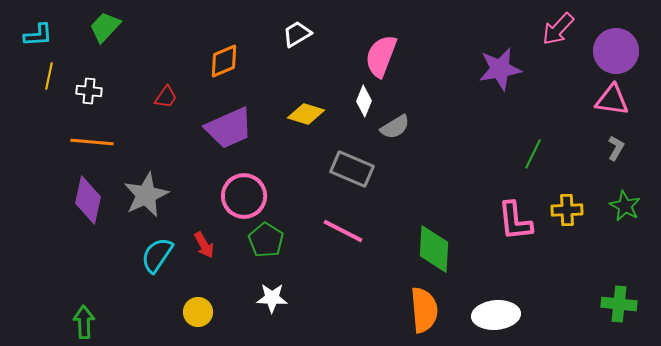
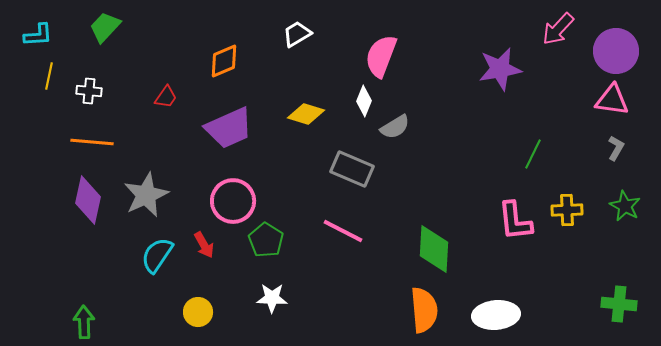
pink circle: moved 11 px left, 5 px down
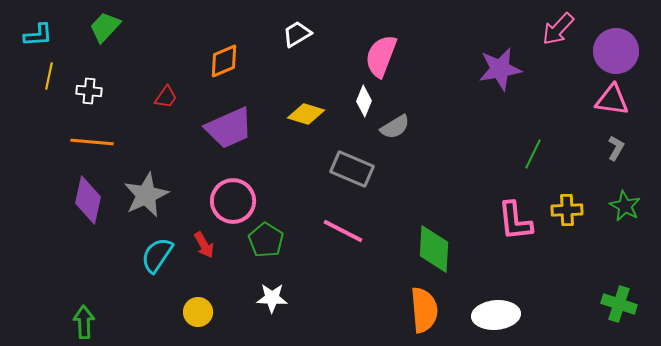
green cross: rotated 12 degrees clockwise
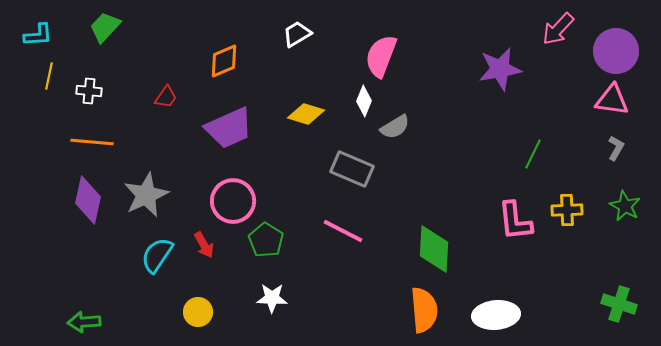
green arrow: rotated 92 degrees counterclockwise
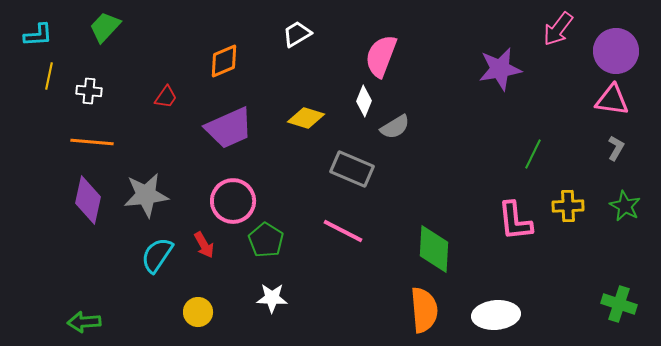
pink arrow: rotated 6 degrees counterclockwise
yellow diamond: moved 4 px down
gray star: rotated 18 degrees clockwise
yellow cross: moved 1 px right, 4 px up
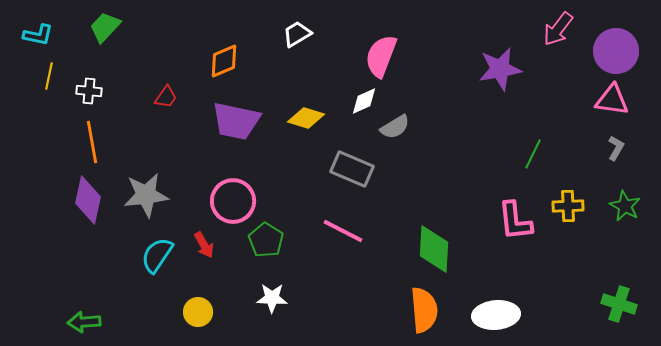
cyan L-shape: rotated 16 degrees clockwise
white diamond: rotated 44 degrees clockwise
purple trapezoid: moved 7 px right, 7 px up; rotated 36 degrees clockwise
orange line: rotated 75 degrees clockwise
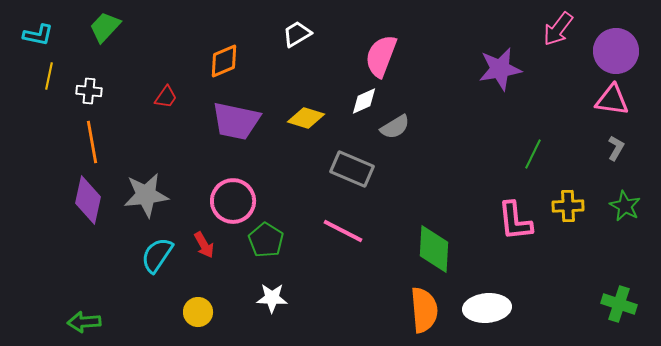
white ellipse: moved 9 px left, 7 px up
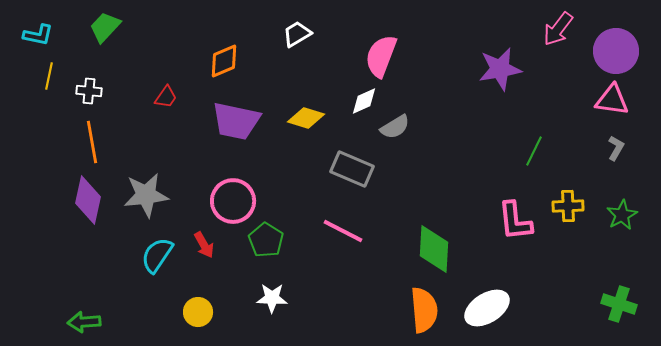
green line: moved 1 px right, 3 px up
green star: moved 3 px left, 9 px down; rotated 16 degrees clockwise
white ellipse: rotated 27 degrees counterclockwise
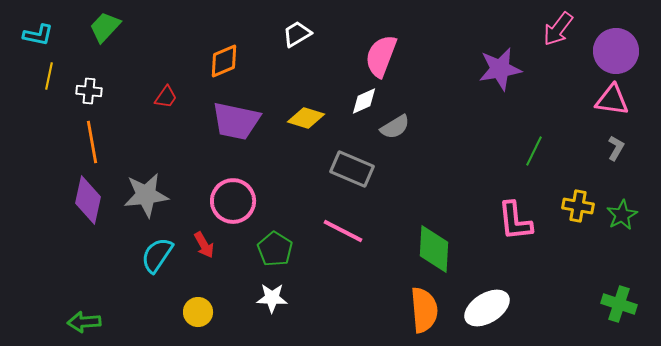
yellow cross: moved 10 px right; rotated 12 degrees clockwise
green pentagon: moved 9 px right, 9 px down
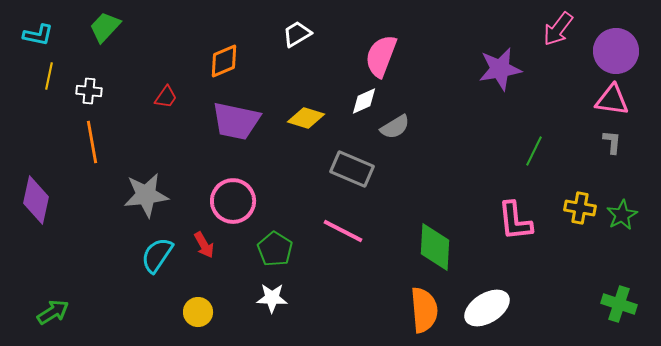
gray L-shape: moved 4 px left, 6 px up; rotated 25 degrees counterclockwise
purple diamond: moved 52 px left
yellow cross: moved 2 px right, 2 px down
green diamond: moved 1 px right, 2 px up
green arrow: moved 31 px left, 10 px up; rotated 152 degrees clockwise
